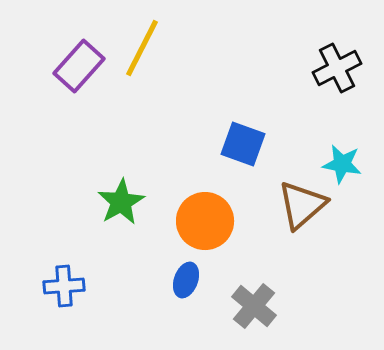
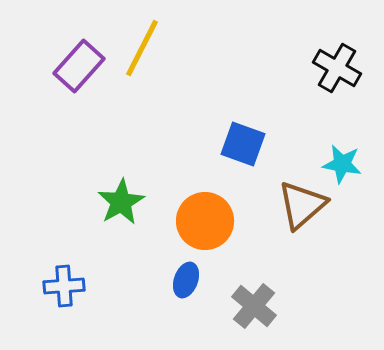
black cross: rotated 33 degrees counterclockwise
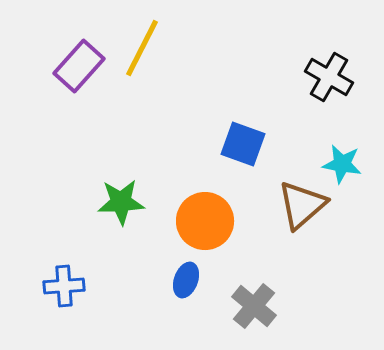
black cross: moved 8 px left, 9 px down
green star: rotated 27 degrees clockwise
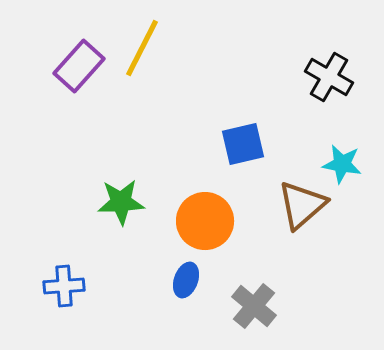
blue square: rotated 33 degrees counterclockwise
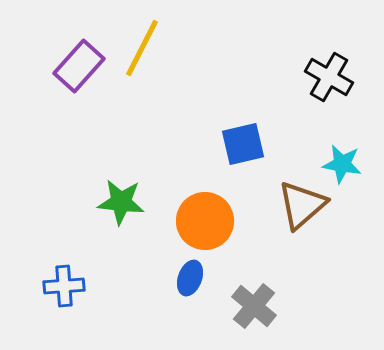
green star: rotated 9 degrees clockwise
blue ellipse: moved 4 px right, 2 px up
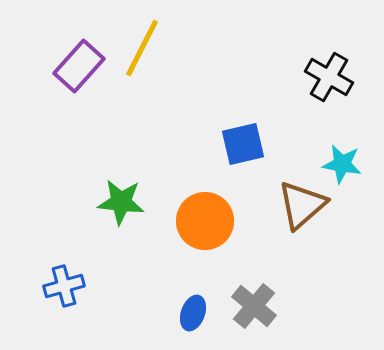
blue ellipse: moved 3 px right, 35 px down
blue cross: rotated 12 degrees counterclockwise
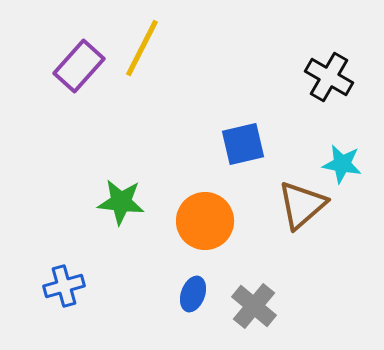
blue ellipse: moved 19 px up
